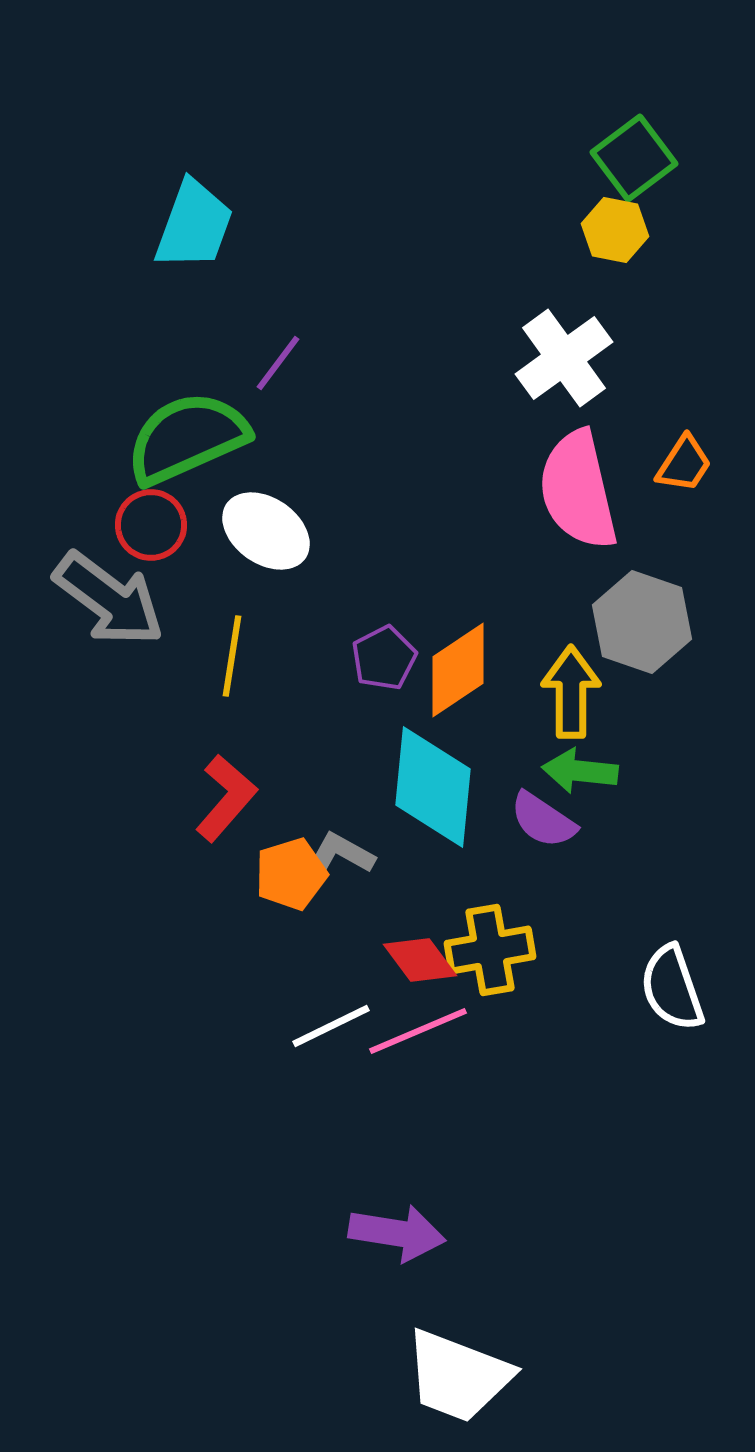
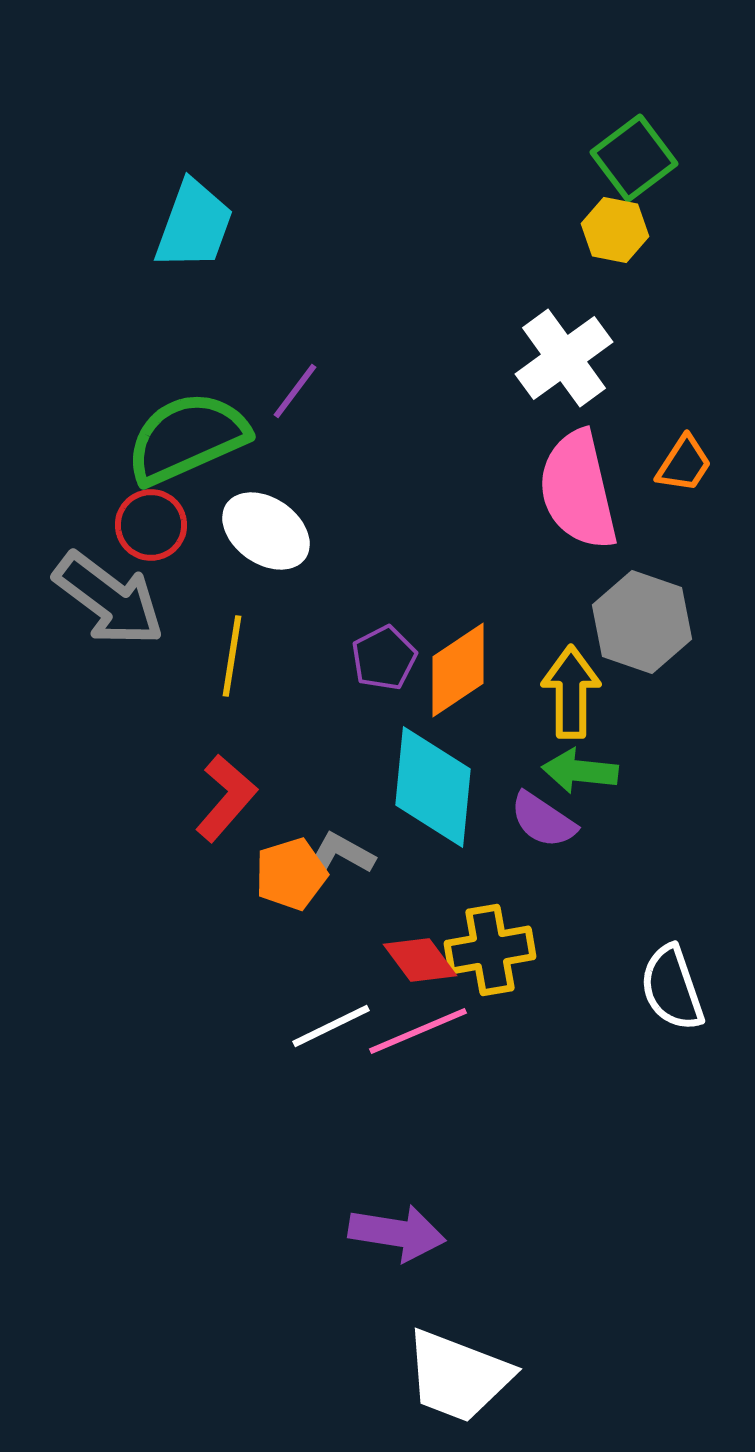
purple line: moved 17 px right, 28 px down
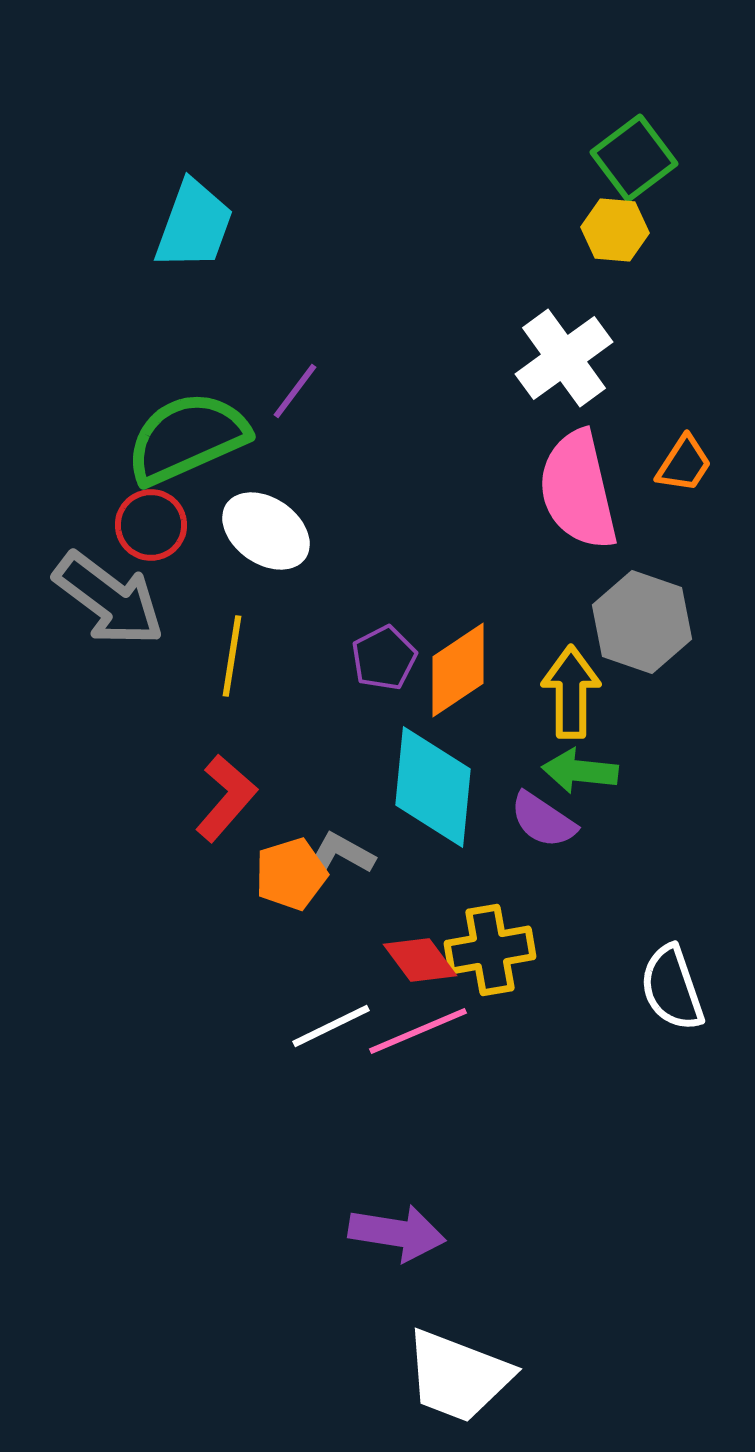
yellow hexagon: rotated 6 degrees counterclockwise
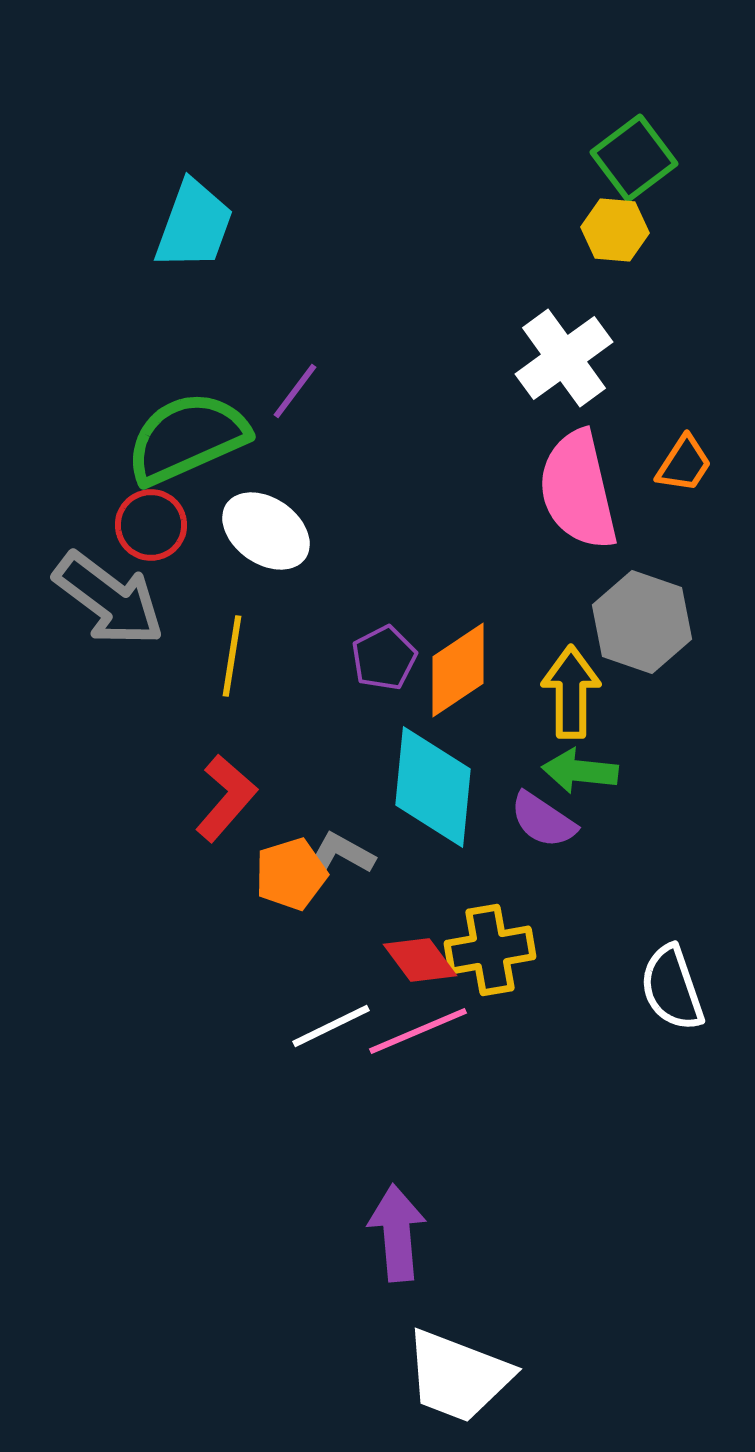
purple arrow: rotated 104 degrees counterclockwise
